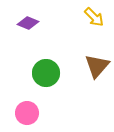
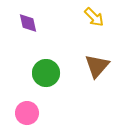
purple diamond: rotated 55 degrees clockwise
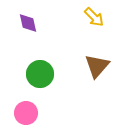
green circle: moved 6 px left, 1 px down
pink circle: moved 1 px left
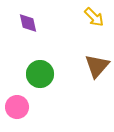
pink circle: moved 9 px left, 6 px up
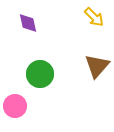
pink circle: moved 2 px left, 1 px up
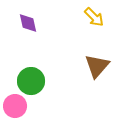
green circle: moved 9 px left, 7 px down
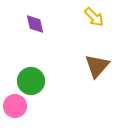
purple diamond: moved 7 px right, 1 px down
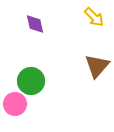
pink circle: moved 2 px up
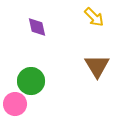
purple diamond: moved 2 px right, 3 px down
brown triangle: rotated 12 degrees counterclockwise
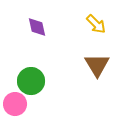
yellow arrow: moved 2 px right, 7 px down
brown triangle: moved 1 px up
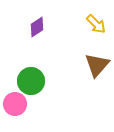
purple diamond: rotated 70 degrees clockwise
brown triangle: rotated 12 degrees clockwise
